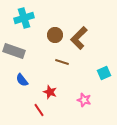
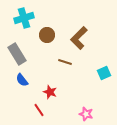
brown circle: moved 8 px left
gray rectangle: moved 3 px right, 3 px down; rotated 40 degrees clockwise
brown line: moved 3 px right
pink star: moved 2 px right, 14 px down
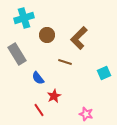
blue semicircle: moved 16 px right, 2 px up
red star: moved 4 px right, 4 px down; rotated 24 degrees clockwise
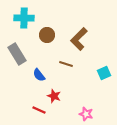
cyan cross: rotated 18 degrees clockwise
brown L-shape: moved 1 px down
brown line: moved 1 px right, 2 px down
blue semicircle: moved 1 px right, 3 px up
red star: rotated 24 degrees counterclockwise
red line: rotated 32 degrees counterclockwise
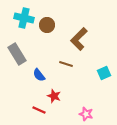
cyan cross: rotated 12 degrees clockwise
brown circle: moved 10 px up
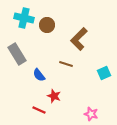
pink star: moved 5 px right
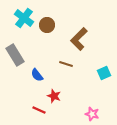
cyan cross: rotated 24 degrees clockwise
gray rectangle: moved 2 px left, 1 px down
blue semicircle: moved 2 px left
pink star: moved 1 px right
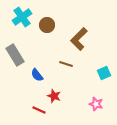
cyan cross: moved 2 px left, 1 px up; rotated 18 degrees clockwise
pink star: moved 4 px right, 10 px up
